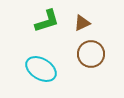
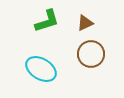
brown triangle: moved 3 px right
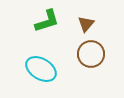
brown triangle: moved 1 px right, 1 px down; rotated 24 degrees counterclockwise
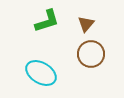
cyan ellipse: moved 4 px down
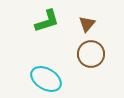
brown triangle: moved 1 px right
cyan ellipse: moved 5 px right, 6 px down
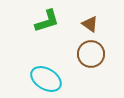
brown triangle: moved 3 px right; rotated 36 degrees counterclockwise
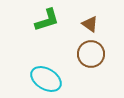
green L-shape: moved 1 px up
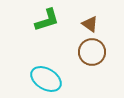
brown circle: moved 1 px right, 2 px up
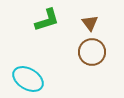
brown triangle: moved 1 px up; rotated 18 degrees clockwise
cyan ellipse: moved 18 px left
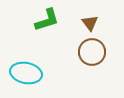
cyan ellipse: moved 2 px left, 6 px up; rotated 20 degrees counterclockwise
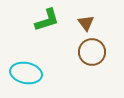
brown triangle: moved 4 px left
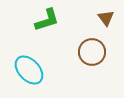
brown triangle: moved 20 px right, 5 px up
cyan ellipse: moved 3 px right, 3 px up; rotated 36 degrees clockwise
